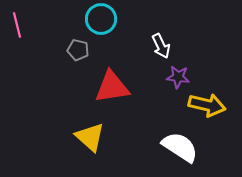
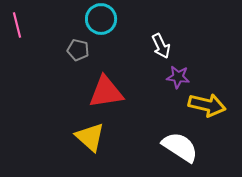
red triangle: moved 6 px left, 5 px down
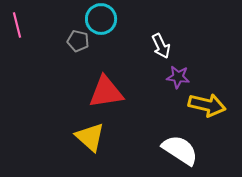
gray pentagon: moved 9 px up
white semicircle: moved 3 px down
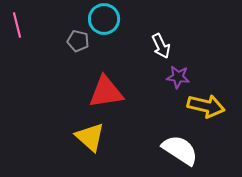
cyan circle: moved 3 px right
yellow arrow: moved 1 px left, 1 px down
